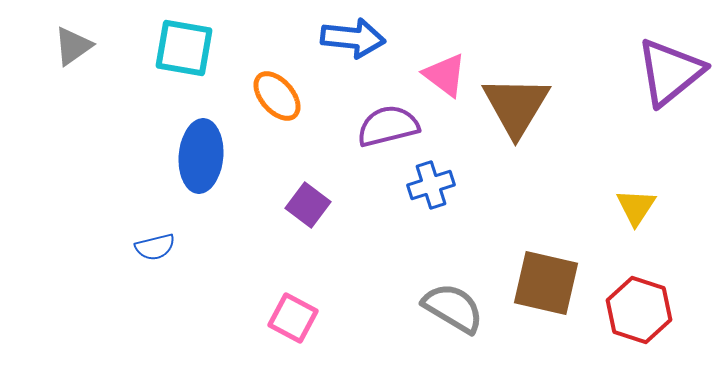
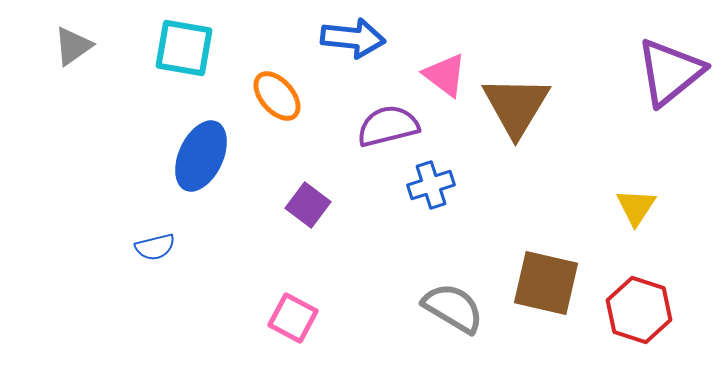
blue ellipse: rotated 20 degrees clockwise
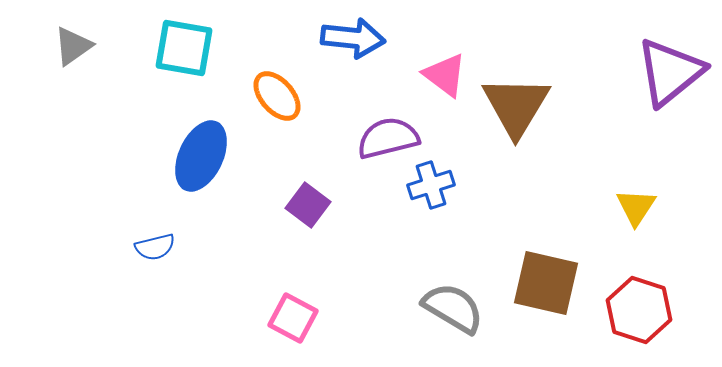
purple semicircle: moved 12 px down
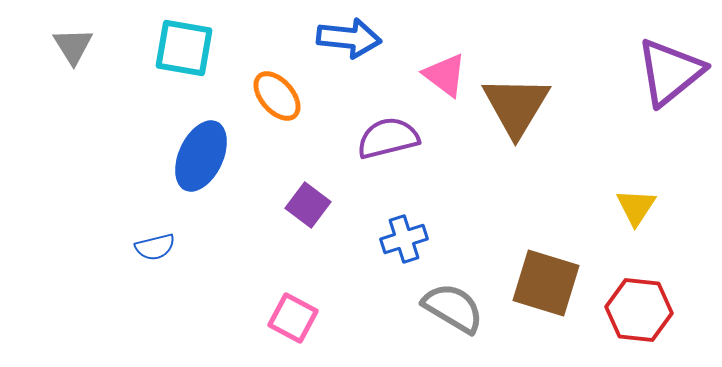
blue arrow: moved 4 px left
gray triangle: rotated 27 degrees counterclockwise
blue cross: moved 27 px left, 54 px down
brown square: rotated 4 degrees clockwise
red hexagon: rotated 12 degrees counterclockwise
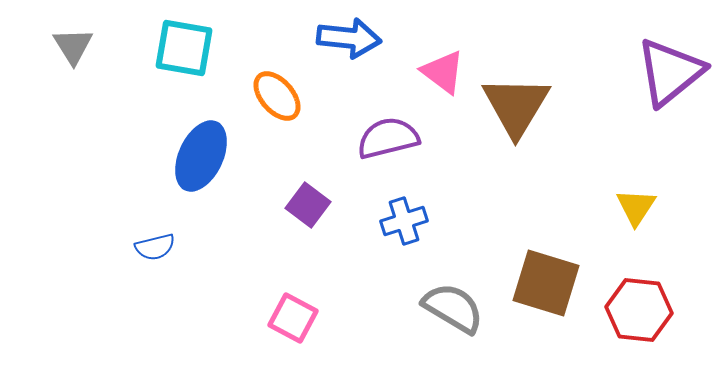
pink triangle: moved 2 px left, 3 px up
blue cross: moved 18 px up
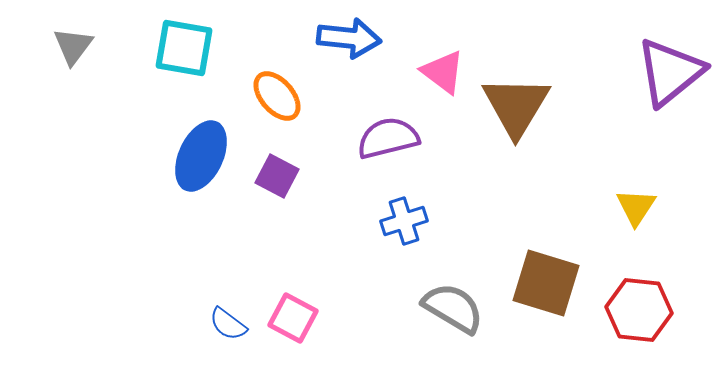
gray triangle: rotated 9 degrees clockwise
purple square: moved 31 px left, 29 px up; rotated 9 degrees counterclockwise
blue semicircle: moved 73 px right, 77 px down; rotated 51 degrees clockwise
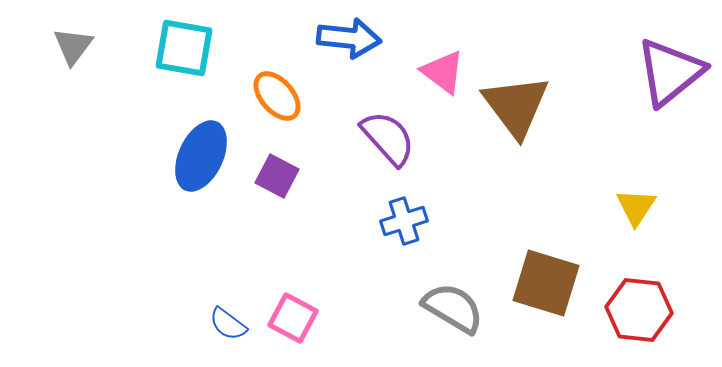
brown triangle: rotated 8 degrees counterclockwise
purple semicircle: rotated 62 degrees clockwise
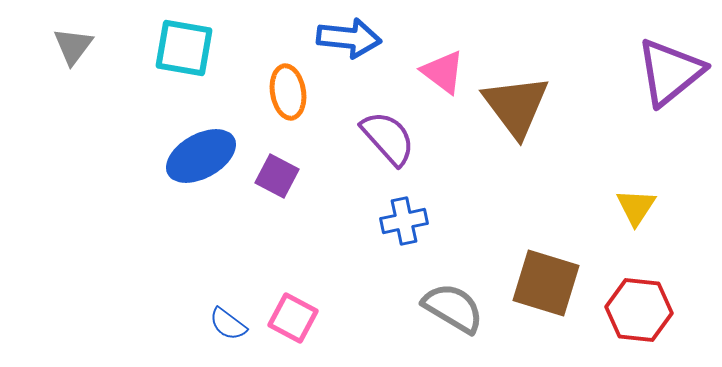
orange ellipse: moved 11 px right, 4 px up; rotated 32 degrees clockwise
blue ellipse: rotated 36 degrees clockwise
blue cross: rotated 6 degrees clockwise
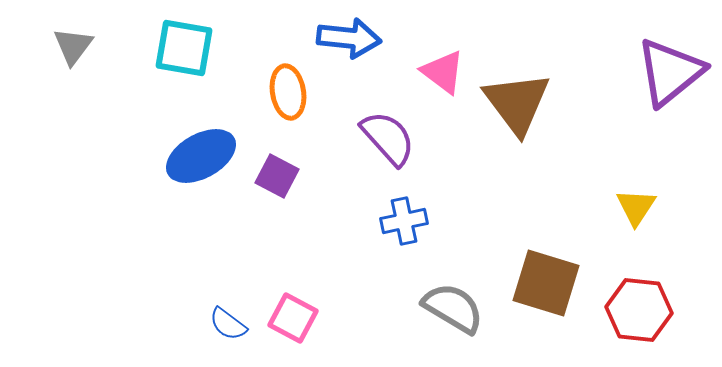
brown triangle: moved 1 px right, 3 px up
